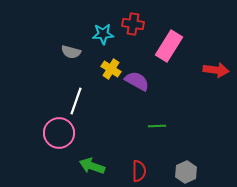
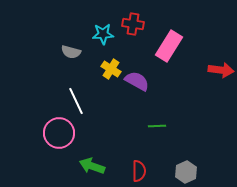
red arrow: moved 5 px right
white line: rotated 44 degrees counterclockwise
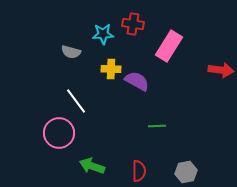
yellow cross: rotated 30 degrees counterclockwise
white line: rotated 12 degrees counterclockwise
gray hexagon: rotated 15 degrees clockwise
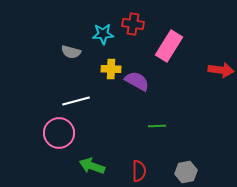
white line: rotated 68 degrees counterclockwise
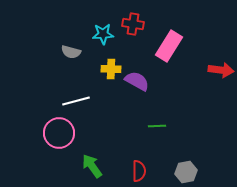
green arrow: rotated 35 degrees clockwise
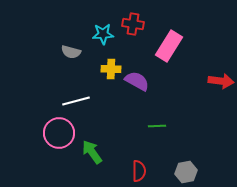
red arrow: moved 11 px down
green arrow: moved 14 px up
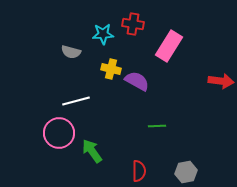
yellow cross: rotated 12 degrees clockwise
green arrow: moved 1 px up
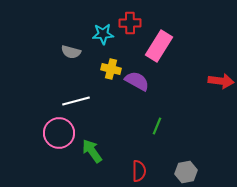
red cross: moved 3 px left, 1 px up; rotated 10 degrees counterclockwise
pink rectangle: moved 10 px left
green line: rotated 66 degrees counterclockwise
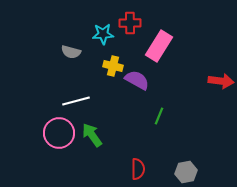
yellow cross: moved 2 px right, 3 px up
purple semicircle: moved 1 px up
green line: moved 2 px right, 10 px up
green arrow: moved 16 px up
red semicircle: moved 1 px left, 2 px up
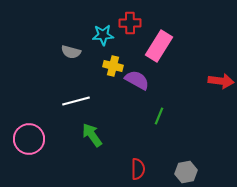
cyan star: moved 1 px down
pink circle: moved 30 px left, 6 px down
